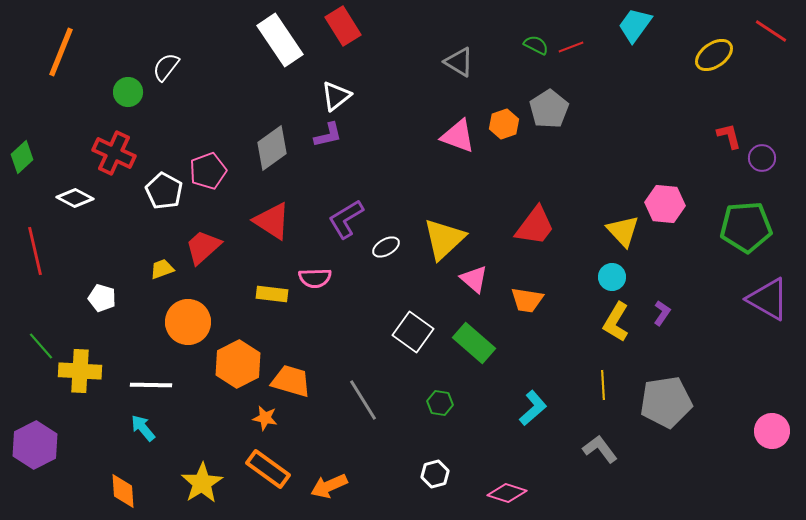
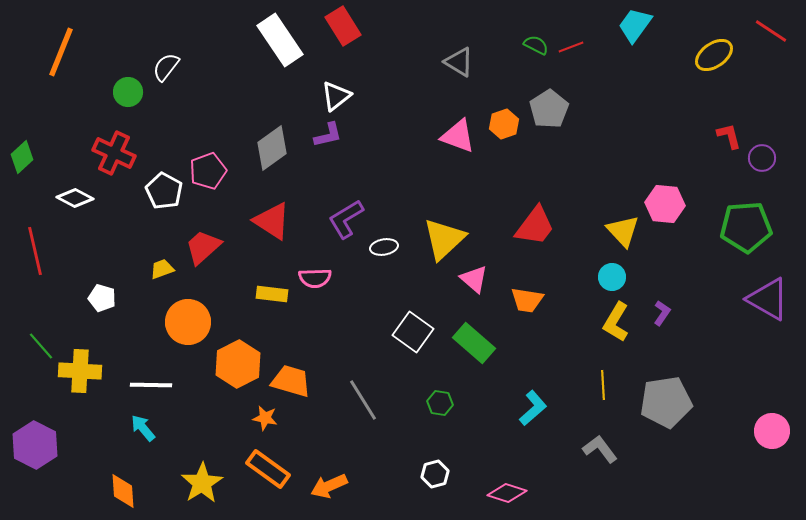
white ellipse at (386, 247): moved 2 px left; rotated 20 degrees clockwise
purple hexagon at (35, 445): rotated 6 degrees counterclockwise
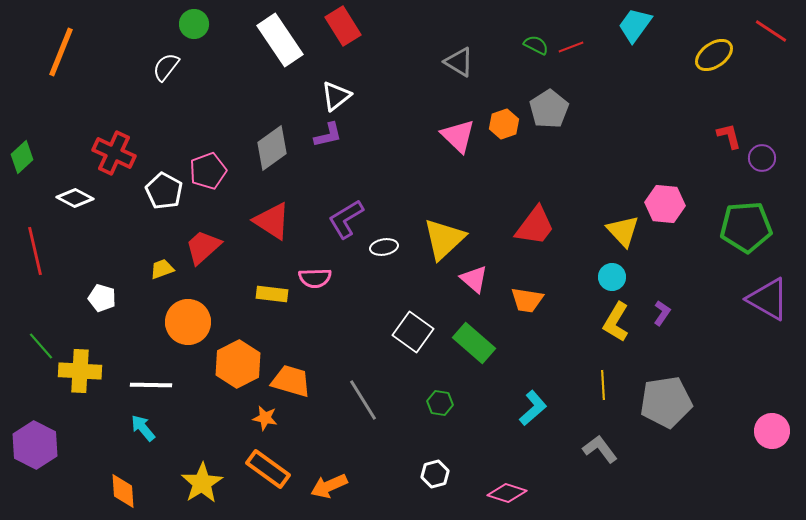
green circle at (128, 92): moved 66 px right, 68 px up
pink triangle at (458, 136): rotated 24 degrees clockwise
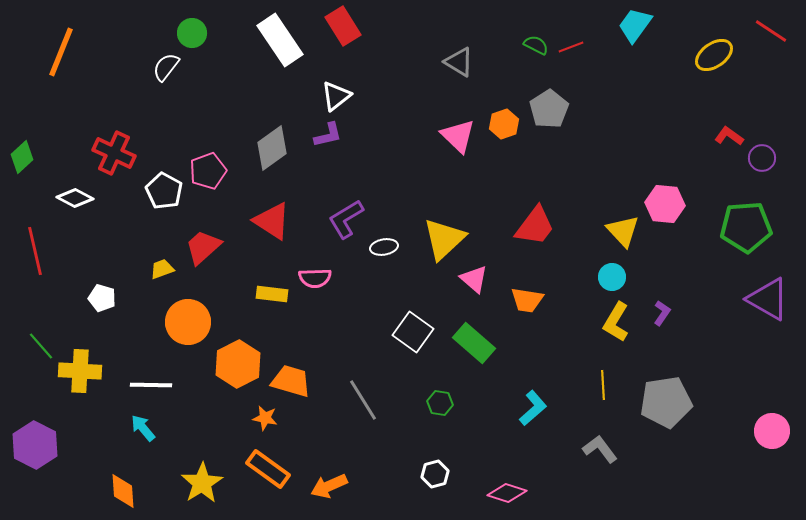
green circle at (194, 24): moved 2 px left, 9 px down
red L-shape at (729, 136): rotated 40 degrees counterclockwise
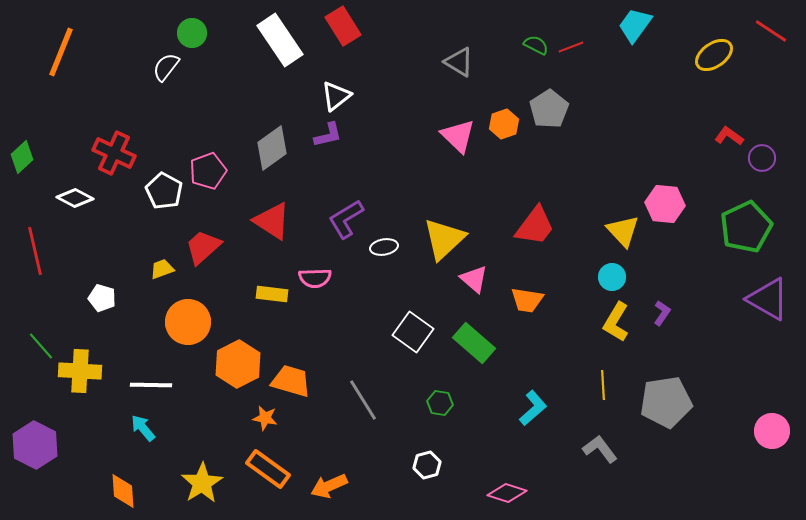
green pentagon at (746, 227): rotated 21 degrees counterclockwise
white hexagon at (435, 474): moved 8 px left, 9 px up
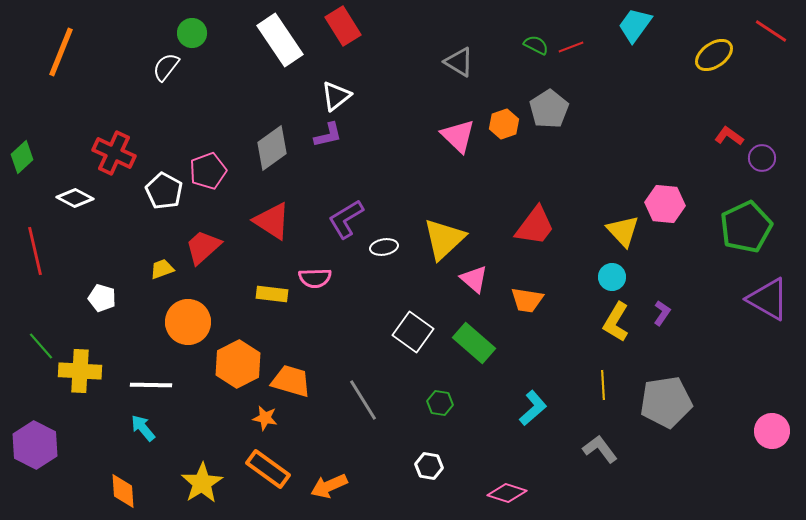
white hexagon at (427, 465): moved 2 px right, 1 px down; rotated 24 degrees clockwise
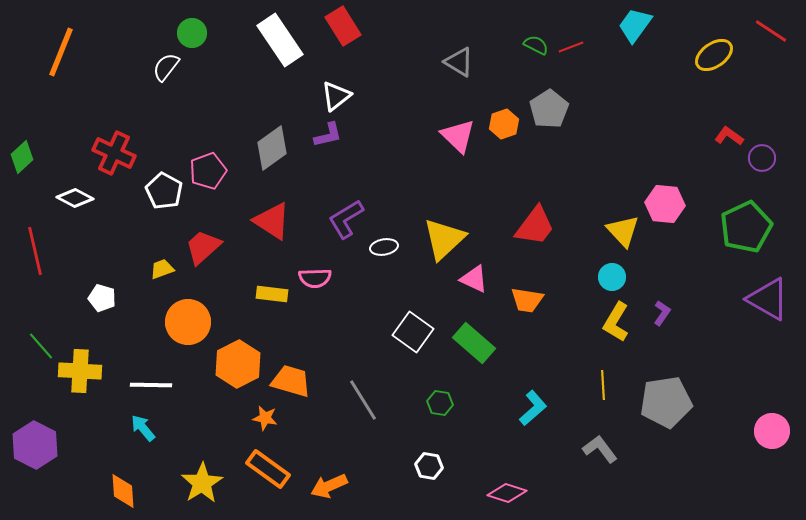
pink triangle at (474, 279): rotated 16 degrees counterclockwise
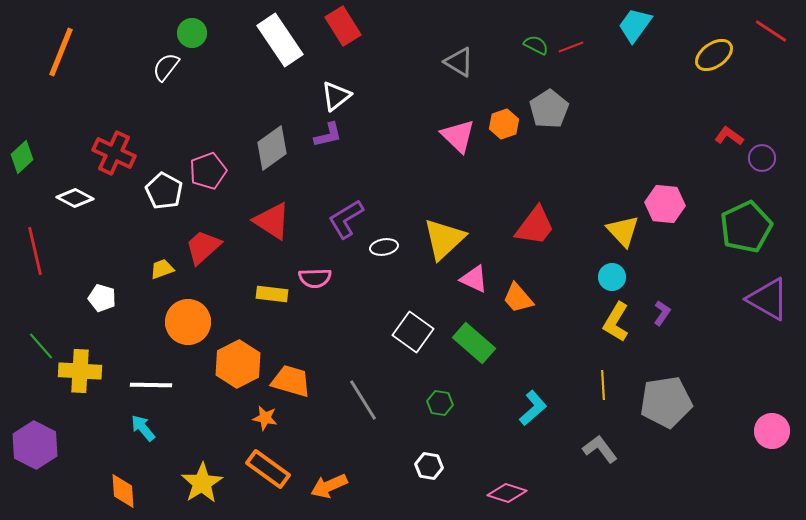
orange trapezoid at (527, 300): moved 9 px left, 2 px up; rotated 40 degrees clockwise
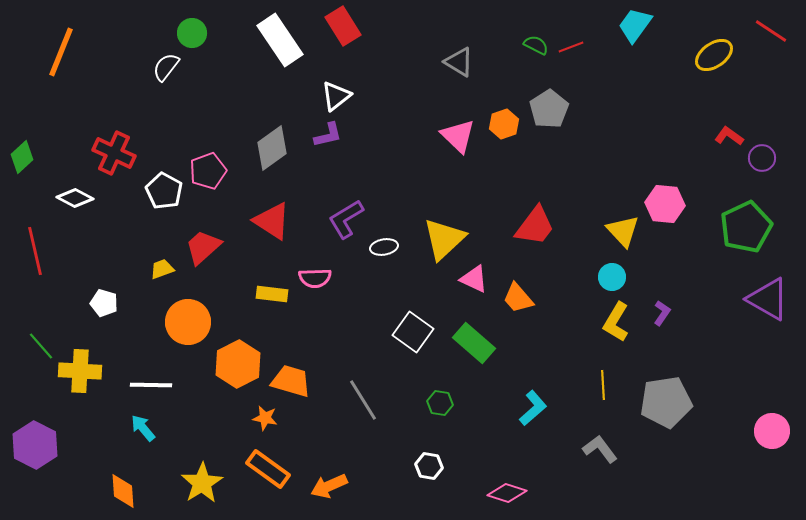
white pentagon at (102, 298): moved 2 px right, 5 px down
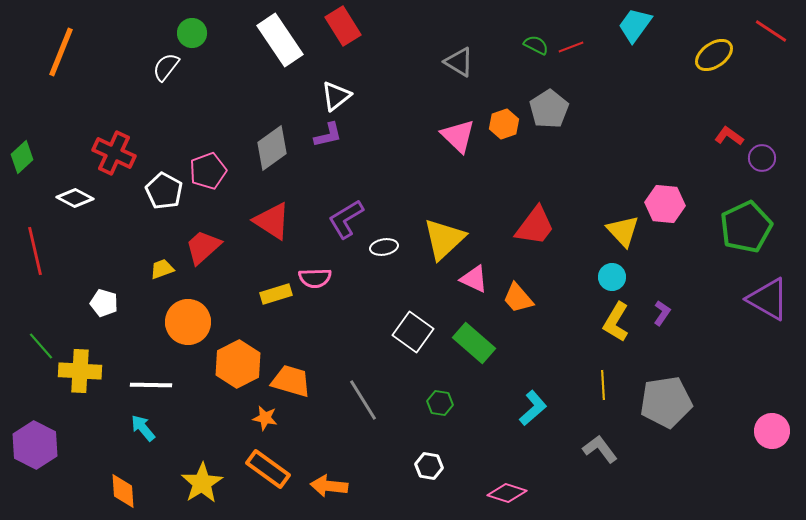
yellow rectangle at (272, 294): moved 4 px right; rotated 24 degrees counterclockwise
orange arrow at (329, 486): rotated 30 degrees clockwise
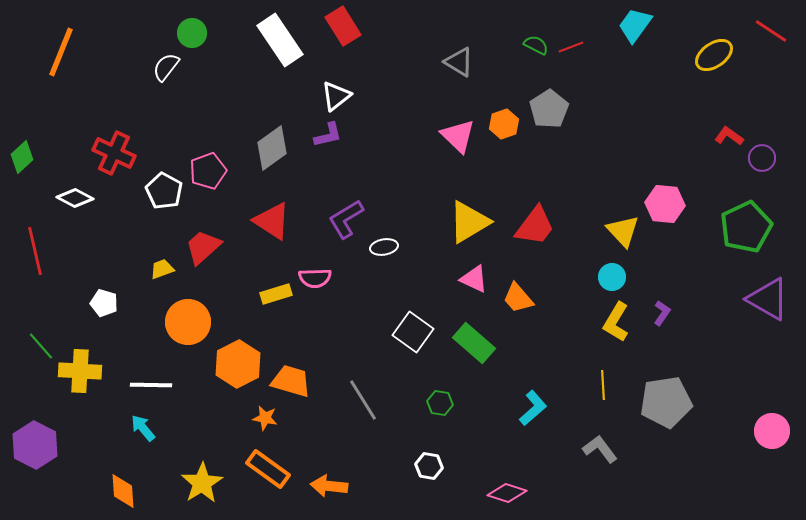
yellow triangle at (444, 239): moved 25 px right, 17 px up; rotated 12 degrees clockwise
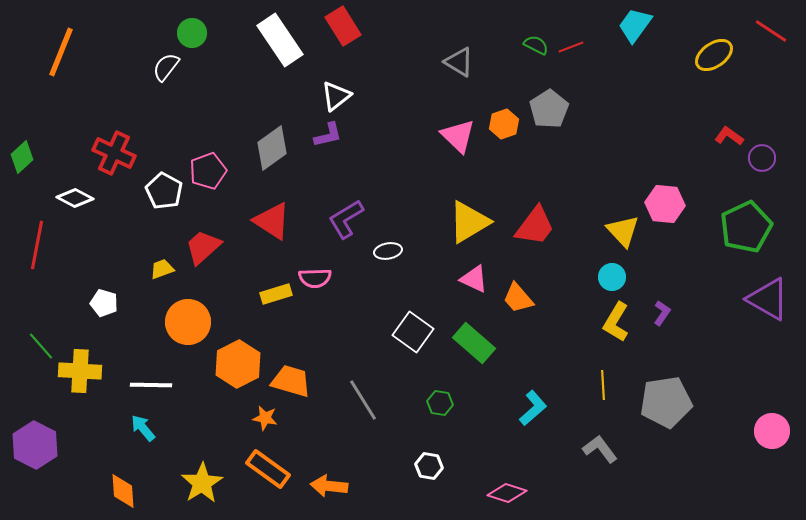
white ellipse at (384, 247): moved 4 px right, 4 px down
red line at (35, 251): moved 2 px right, 6 px up; rotated 24 degrees clockwise
